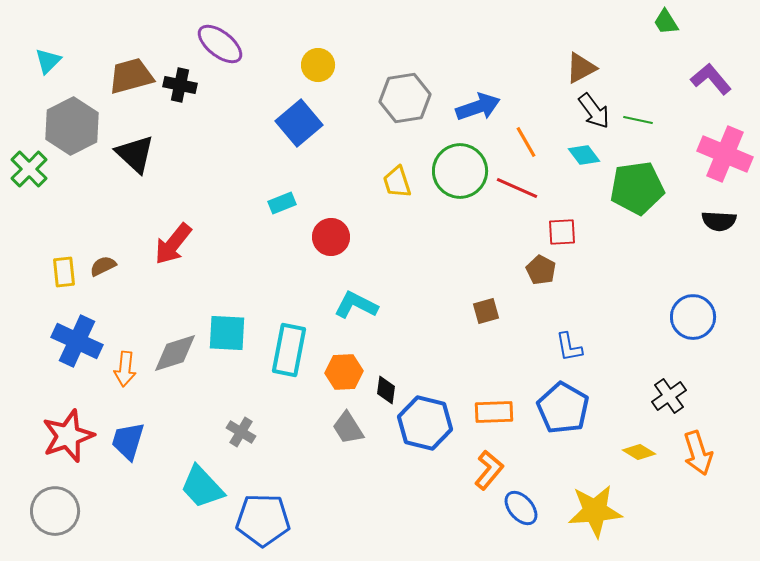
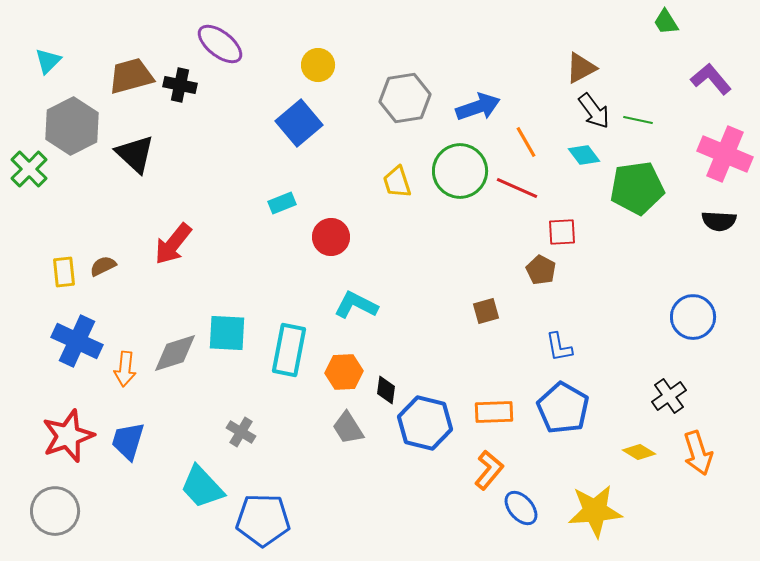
blue L-shape at (569, 347): moved 10 px left
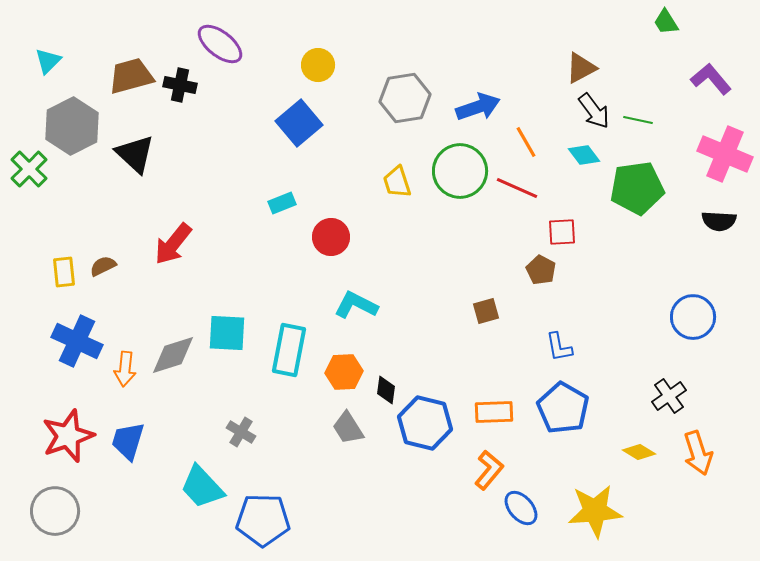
gray diamond at (175, 353): moved 2 px left, 2 px down
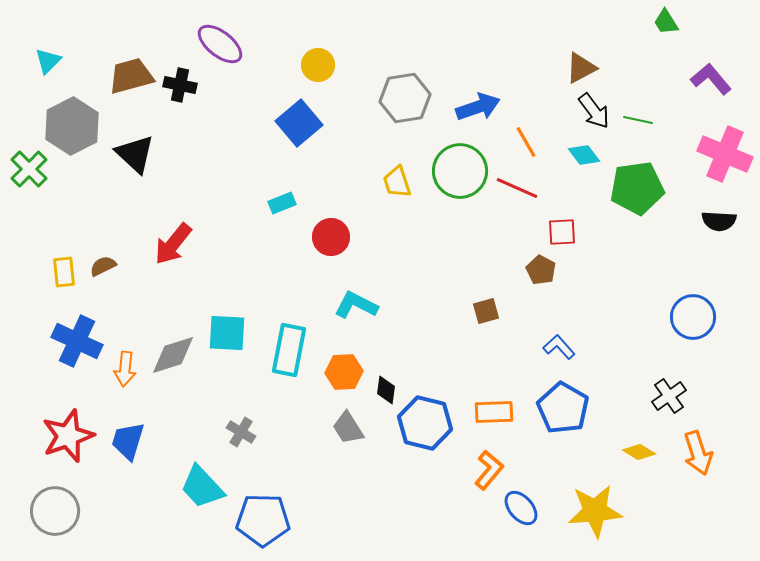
blue L-shape at (559, 347): rotated 148 degrees clockwise
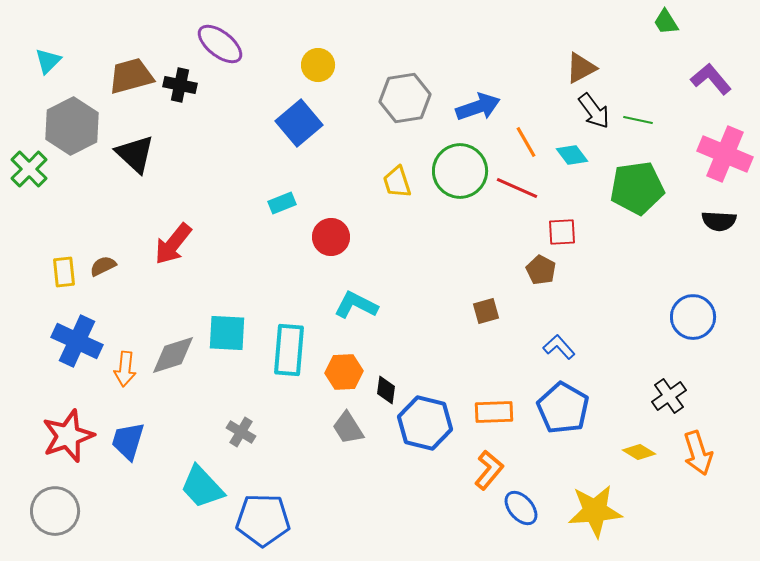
cyan diamond at (584, 155): moved 12 px left
cyan rectangle at (289, 350): rotated 6 degrees counterclockwise
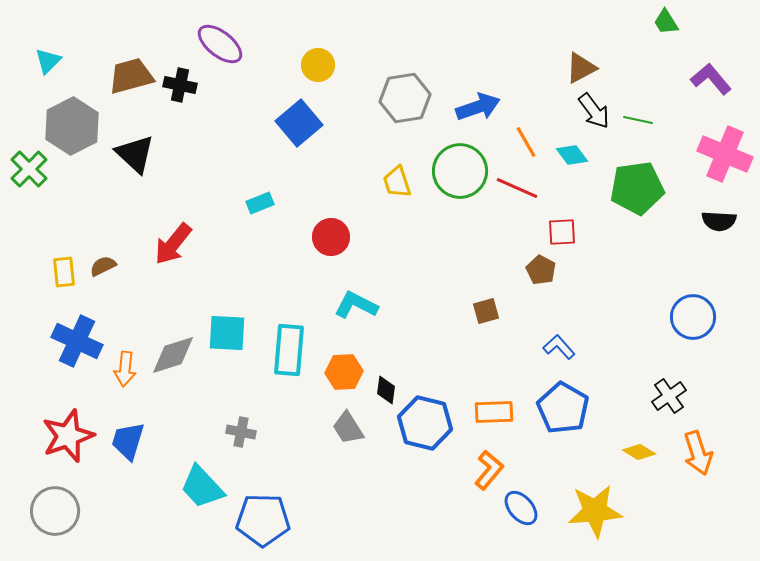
cyan rectangle at (282, 203): moved 22 px left
gray cross at (241, 432): rotated 20 degrees counterclockwise
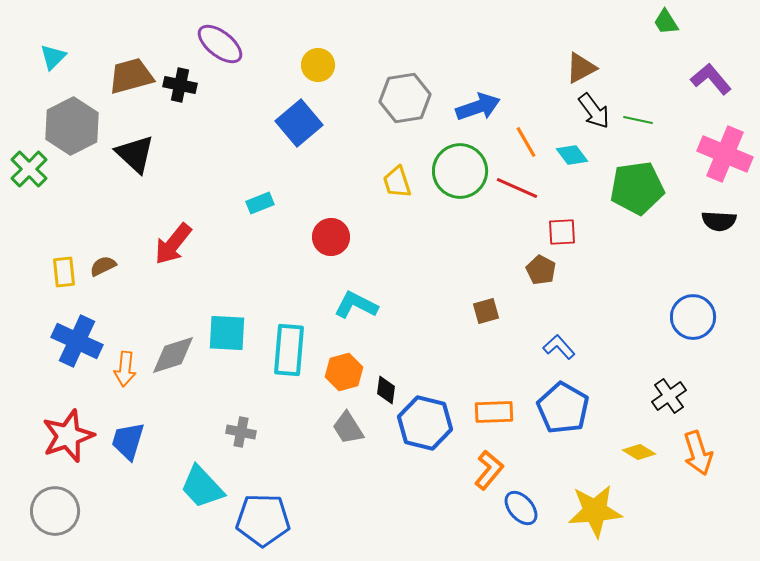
cyan triangle at (48, 61): moved 5 px right, 4 px up
orange hexagon at (344, 372): rotated 12 degrees counterclockwise
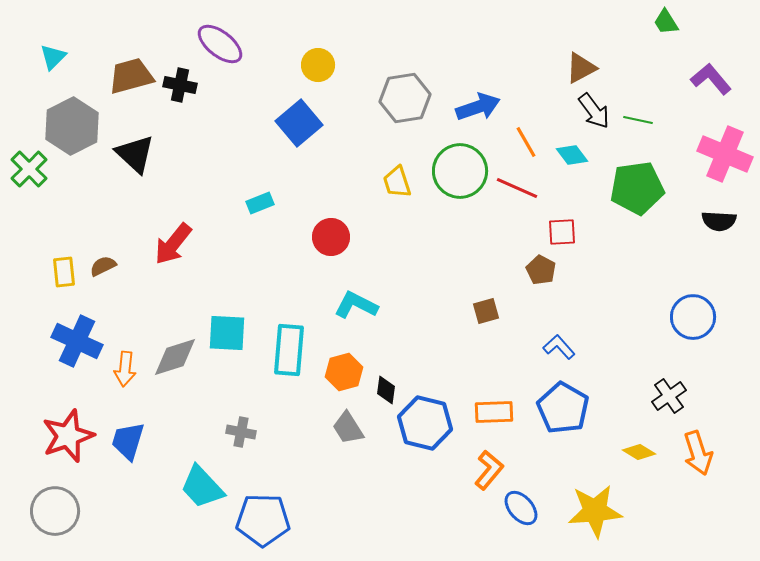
gray diamond at (173, 355): moved 2 px right, 2 px down
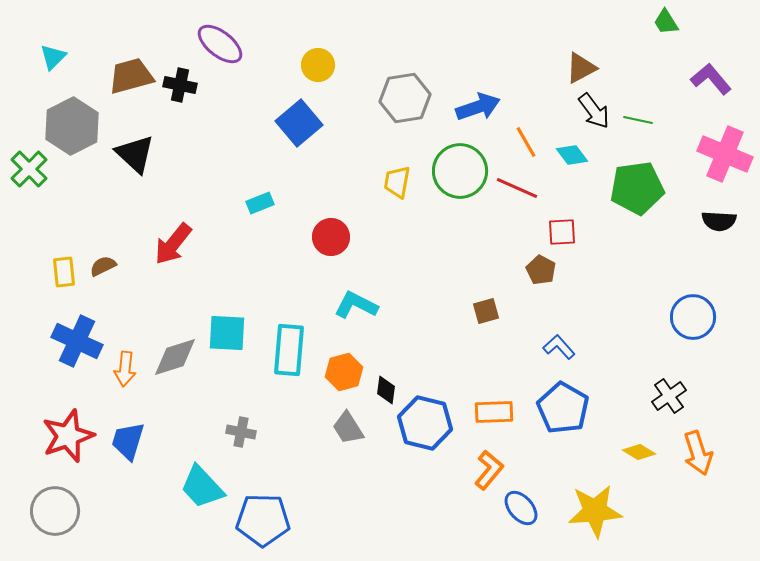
yellow trapezoid at (397, 182): rotated 28 degrees clockwise
